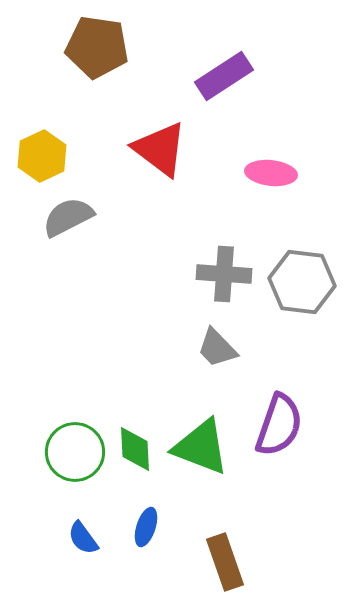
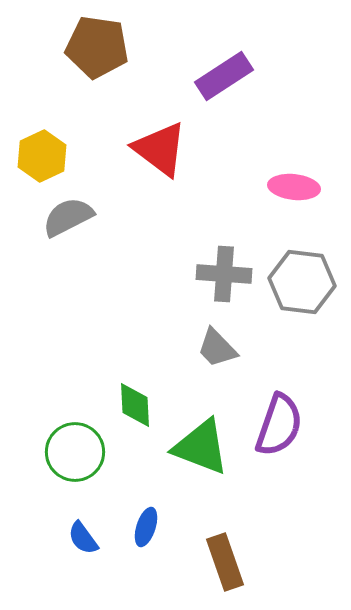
pink ellipse: moved 23 px right, 14 px down
green diamond: moved 44 px up
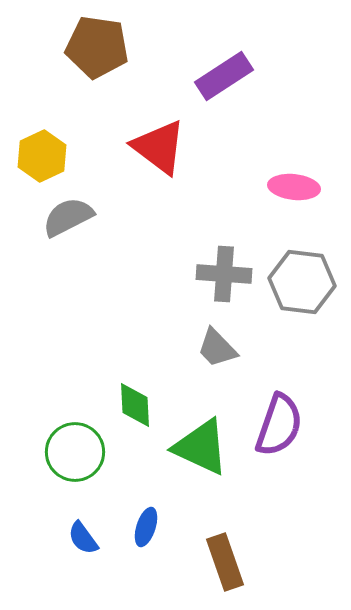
red triangle: moved 1 px left, 2 px up
green triangle: rotated 4 degrees clockwise
